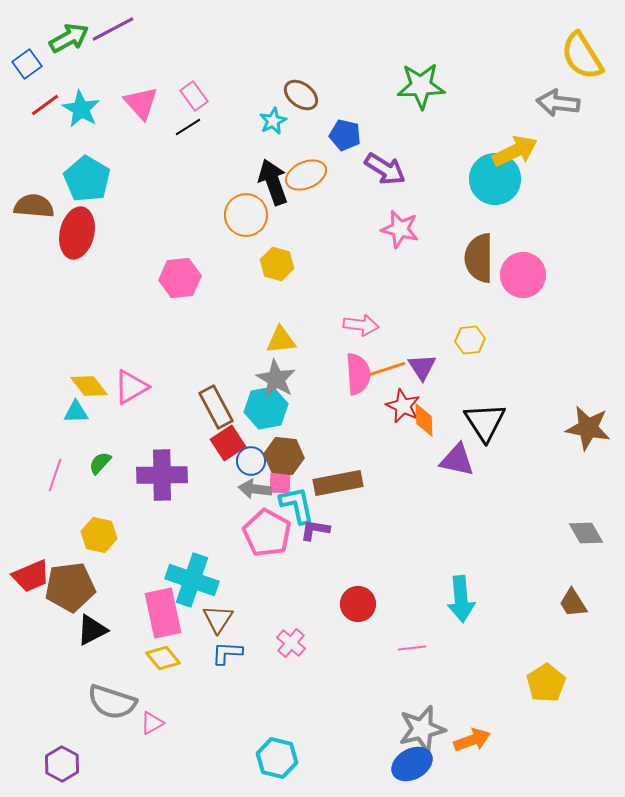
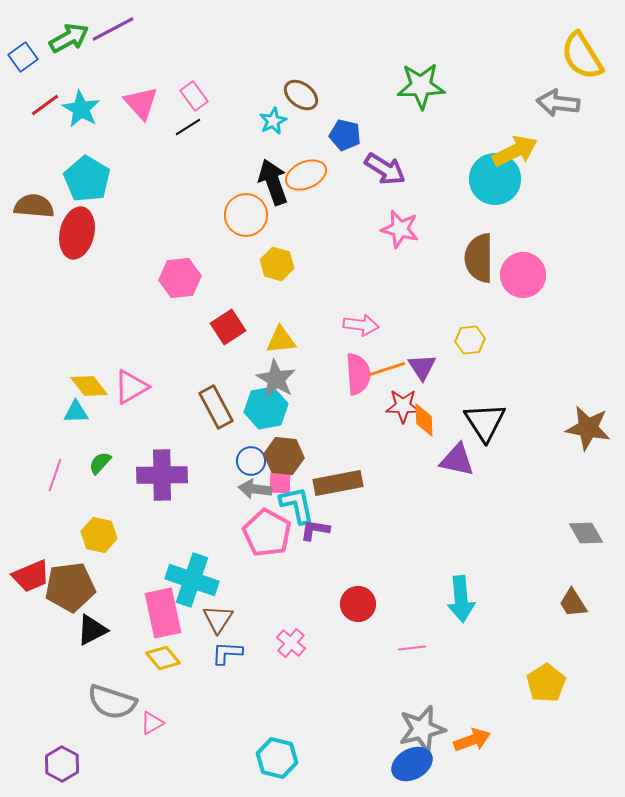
blue square at (27, 64): moved 4 px left, 7 px up
red star at (403, 406): rotated 24 degrees counterclockwise
red square at (228, 443): moved 116 px up
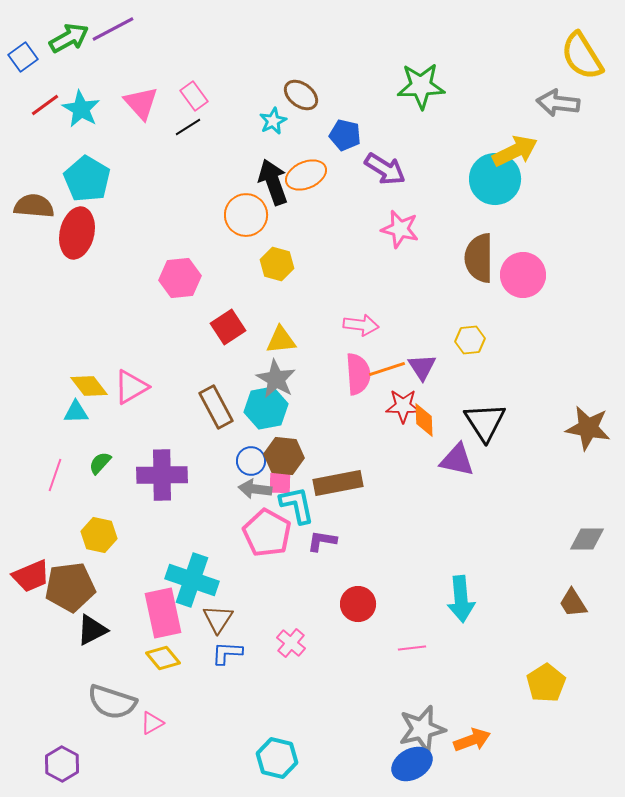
purple L-shape at (315, 530): moved 7 px right, 11 px down
gray diamond at (586, 533): moved 1 px right, 6 px down; rotated 60 degrees counterclockwise
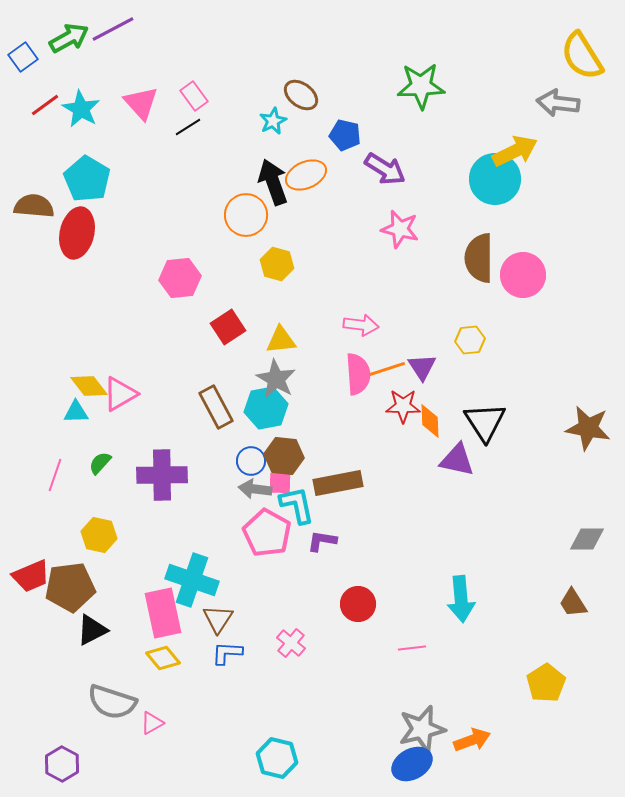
pink triangle at (131, 387): moved 11 px left, 7 px down
orange diamond at (424, 420): moved 6 px right, 1 px down
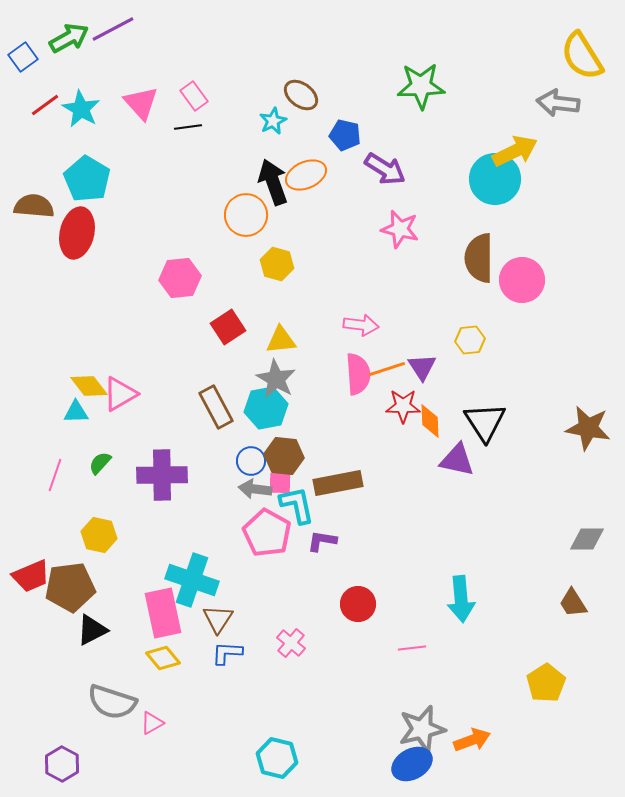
black line at (188, 127): rotated 24 degrees clockwise
pink circle at (523, 275): moved 1 px left, 5 px down
